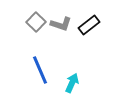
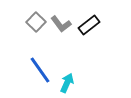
gray L-shape: rotated 35 degrees clockwise
blue line: rotated 12 degrees counterclockwise
cyan arrow: moved 5 px left
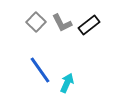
gray L-shape: moved 1 px right, 1 px up; rotated 10 degrees clockwise
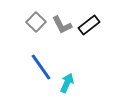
gray L-shape: moved 2 px down
blue line: moved 1 px right, 3 px up
